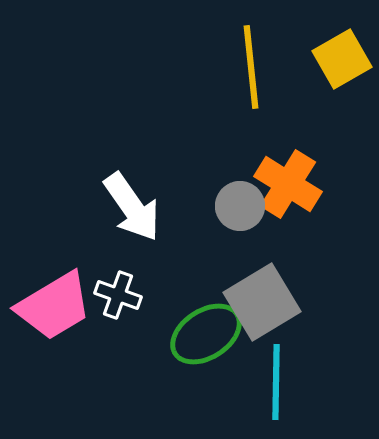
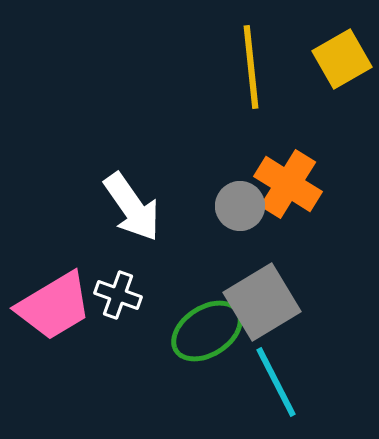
green ellipse: moved 1 px right, 3 px up
cyan line: rotated 28 degrees counterclockwise
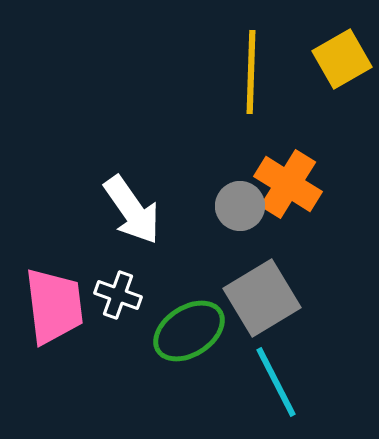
yellow line: moved 5 px down; rotated 8 degrees clockwise
white arrow: moved 3 px down
gray square: moved 4 px up
pink trapezoid: rotated 66 degrees counterclockwise
green ellipse: moved 18 px left
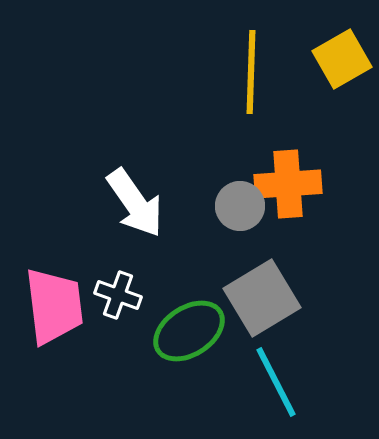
orange cross: rotated 36 degrees counterclockwise
white arrow: moved 3 px right, 7 px up
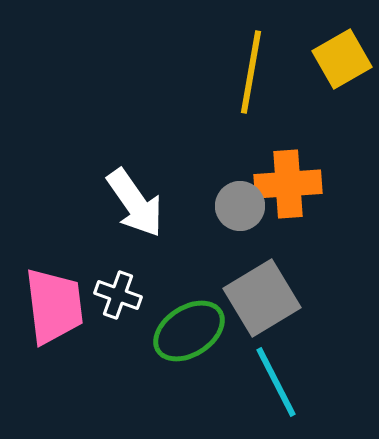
yellow line: rotated 8 degrees clockwise
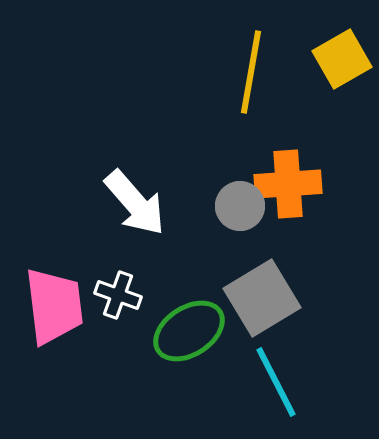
white arrow: rotated 6 degrees counterclockwise
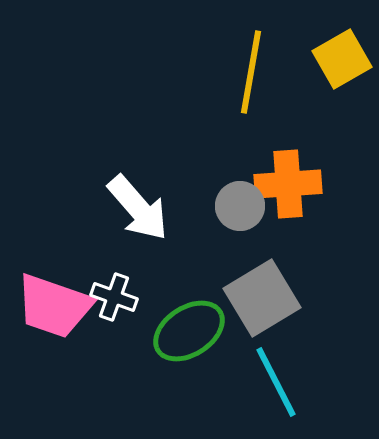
white arrow: moved 3 px right, 5 px down
white cross: moved 4 px left, 2 px down
pink trapezoid: rotated 116 degrees clockwise
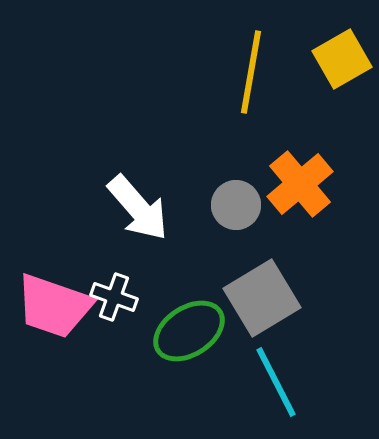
orange cross: moved 12 px right; rotated 36 degrees counterclockwise
gray circle: moved 4 px left, 1 px up
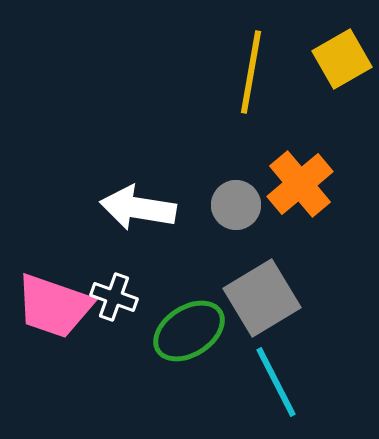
white arrow: rotated 140 degrees clockwise
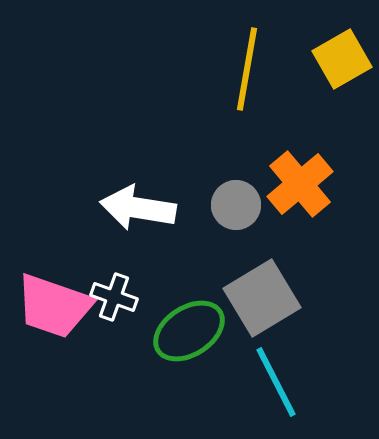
yellow line: moved 4 px left, 3 px up
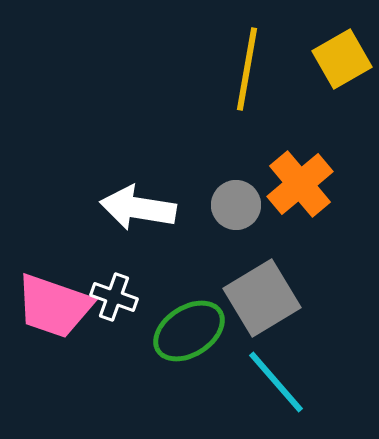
cyan line: rotated 14 degrees counterclockwise
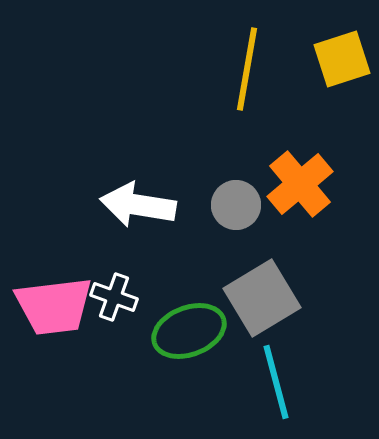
yellow square: rotated 12 degrees clockwise
white arrow: moved 3 px up
pink trapezoid: rotated 26 degrees counterclockwise
green ellipse: rotated 12 degrees clockwise
cyan line: rotated 26 degrees clockwise
